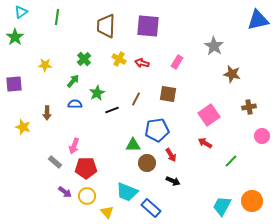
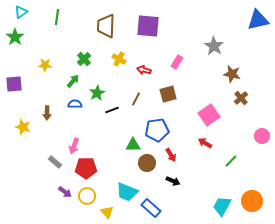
red arrow at (142, 63): moved 2 px right, 7 px down
brown square at (168, 94): rotated 24 degrees counterclockwise
brown cross at (249, 107): moved 8 px left, 9 px up; rotated 32 degrees counterclockwise
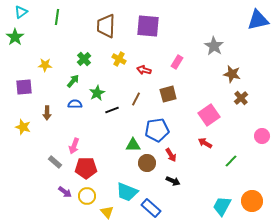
purple square at (14, 84): moved 10 px right, 3 px down
